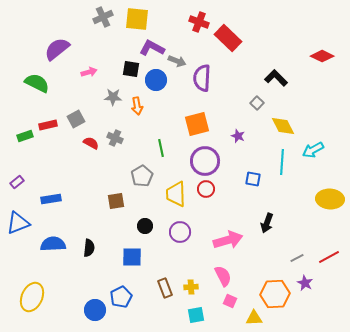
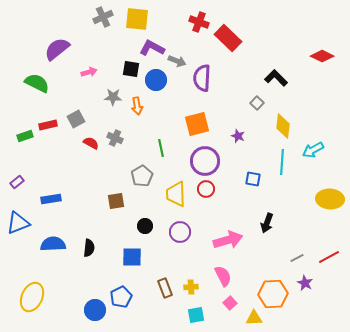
yellow diamond at (283, 126): rotated 35 degrees clockwise
orange hexagon at (275, 294): moved 2 px left
pink square at (230, 301): moved 2 px down; rotated 24 degrees clockwise
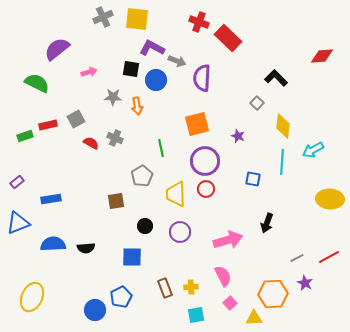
red diamond at (322, 56): rotated 30 degrees counterclockwise
black semicircle at (89, 248): moved 3 px left; rotated 78 degrees clockwise
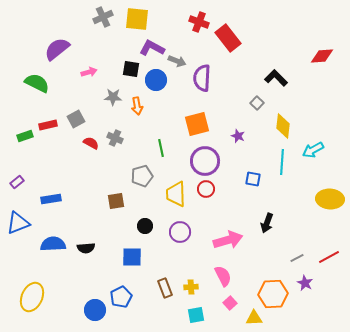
red rectangle at (228, 38): rotated 8 degrees clockwise
gray pentagon at (142, 176): rotated 15 degrees clockwise
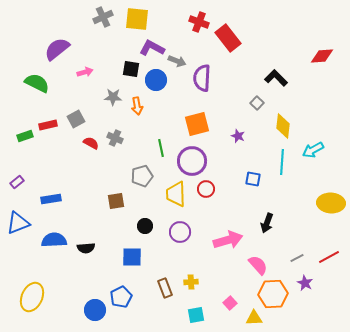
pink arrow at (89, 72): moved 4 px left
purple circle at (205, 161): moved 13 px left
yellow ellipse at (330, 199): moved 1 px right, 4 px down
blue semicircle at (53, 244): moved 1 px right, 4 px up
pink semicircle at (223, 276): moved 35 px right, 11 px up; rotated 15 degrees counterclockwise
yellow cross at (191, 287): moved 5 px up
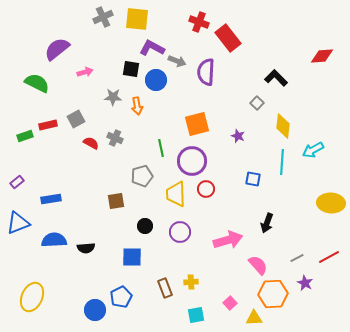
purple semicircle at (202, 78): moved 4 px right, 6 px up
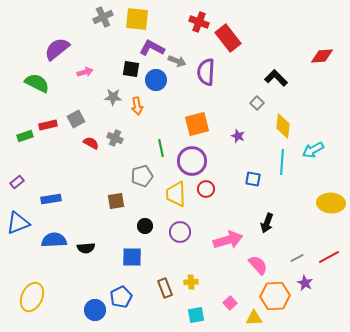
orange hexagon at (273, 294): moved 2 px right, 2 px down
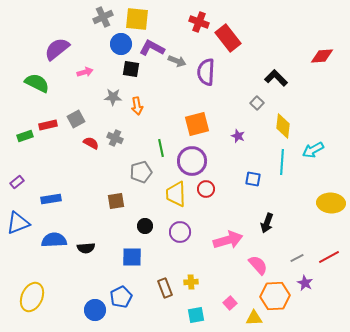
blue circle at (156, 80): moved 35 px left, 36 px up
gray pentagon at (142, 176): moved 1 px left, 4 px up
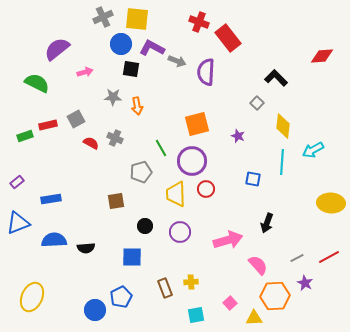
green line at (161, 148): rotated 18 degrees counterclockwise
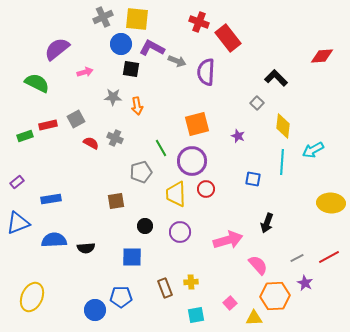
blue pentagon at (121, 297): rotated 25 degrees clockwise
